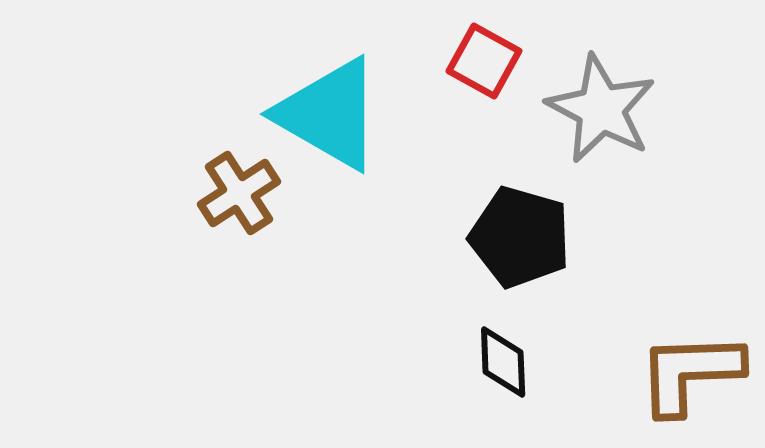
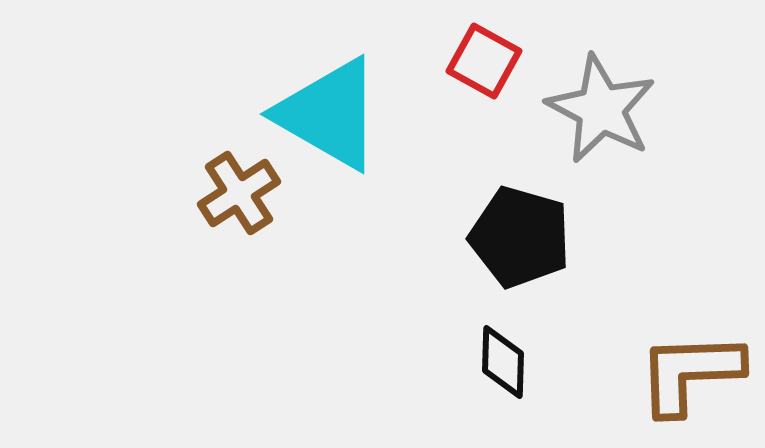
black diamond: rotated 4 degrees clockwise
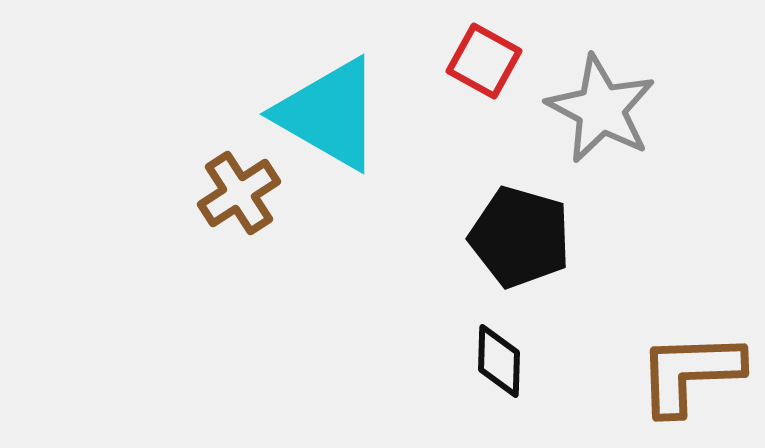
black diamond: moved 4 px left, 1 px up
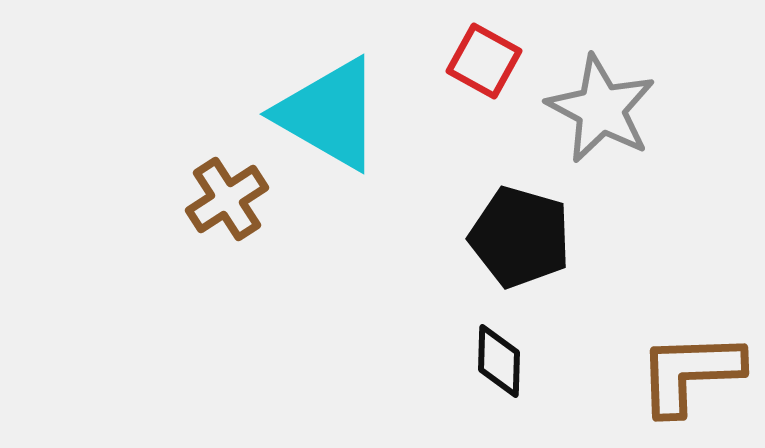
brown cross: moved 12 px left, 6 px down
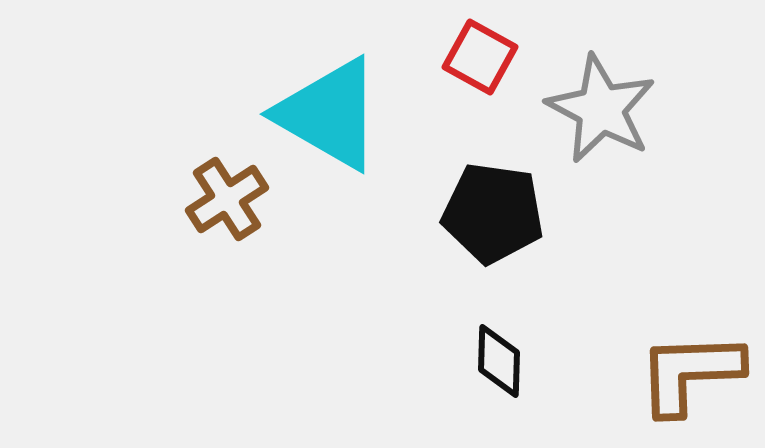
red square: moved 4 px left, 4 px up
black pentagon: moved 27 px left, 24 px up; rotated 8 degrees counterclockwise
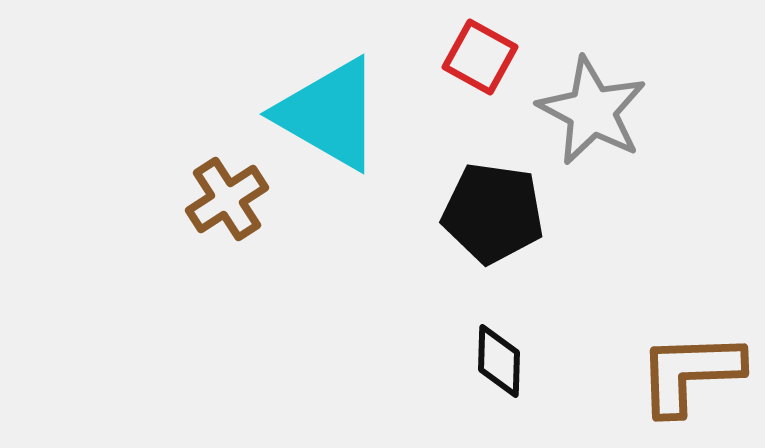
gray star: moved 9 px left, 2 px down
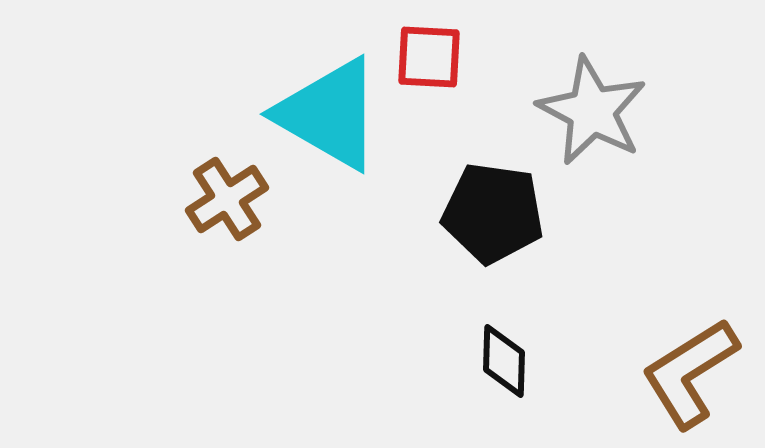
red square: moved 51 px left; rotated 26 degrees counterclockwise
black diamond: moved 5 px right
brown L-shape: rotated 30 degrees counterclockwise
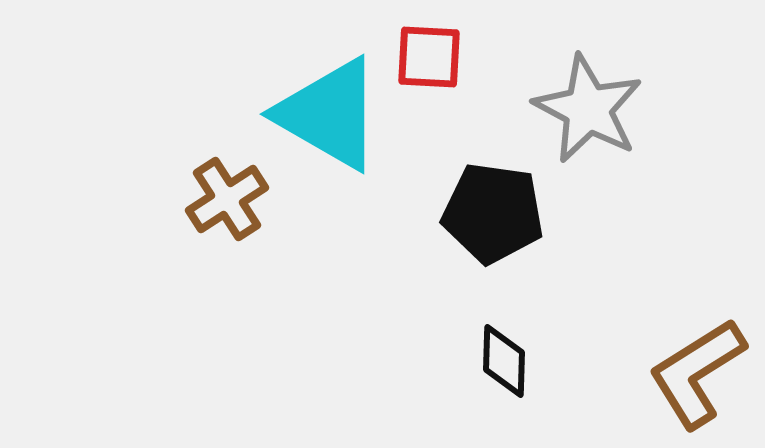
gray star: moved 4 px left, 2 px up
brown L-shape: moved 7 px right
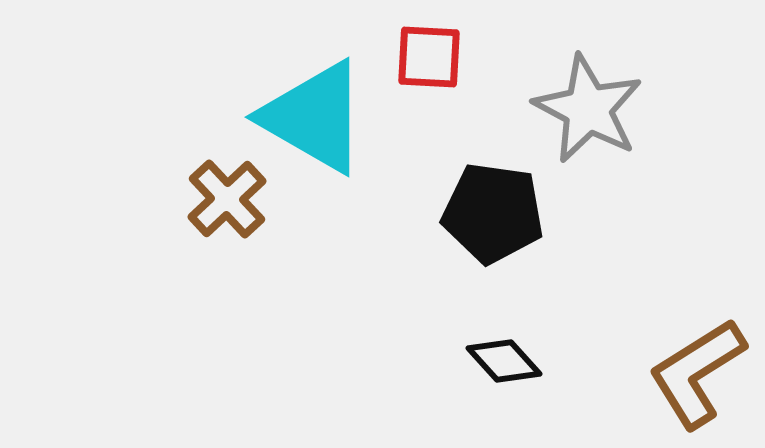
cyan triangle: moved 15 px left, 3 px down
brown cross: rotated 10 degrees counterclockwise
black diamond: rotated 44 degrees counterclockwise
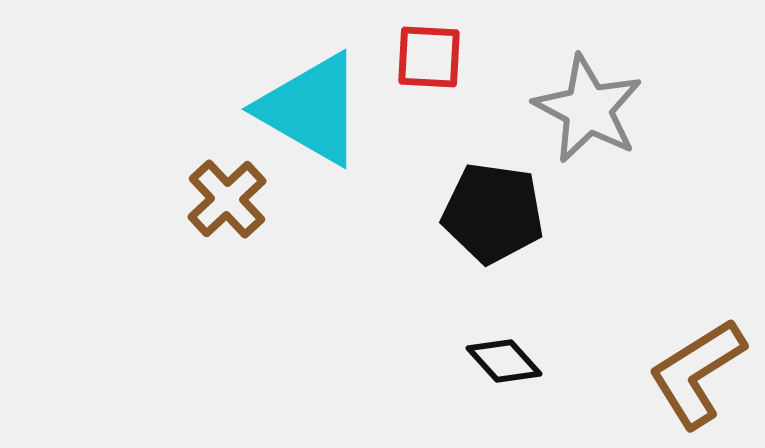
cyan triangle: moved 3 px left, 8 px up
